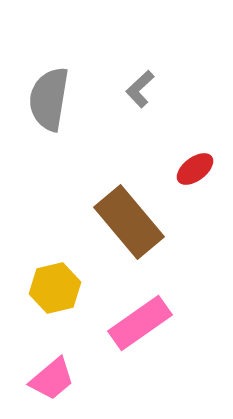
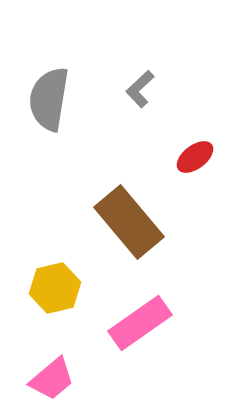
red ellipse: moved 12 px up
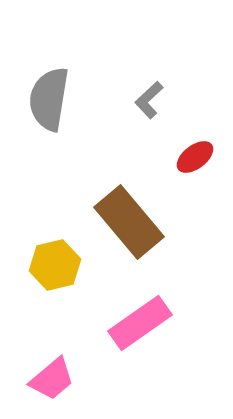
gray L-shape: moved 9 px right, 11 px down
yellow hexagon: moved 23 px up
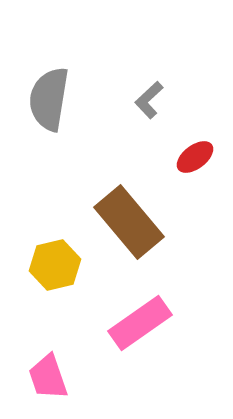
pink trapezoid: moved 4 px left, 2 px up; rotated 111 degrees clockwise
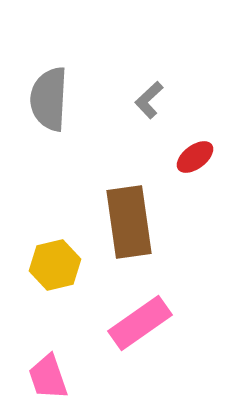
gray semicircle: rotated 6 degrees counterclockwise
brown rectangle: rotated 32 degrees clockwise
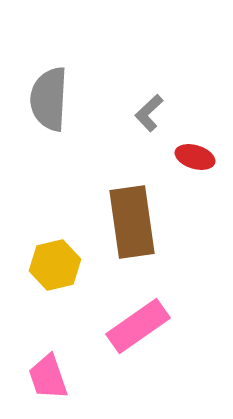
gray L-shape: moved 13 px down
red ellipse: rotated 54 degrees clockwise
brown rectangle: moved 3 px right
pink rectangle: moved 2 px left, 3 px down
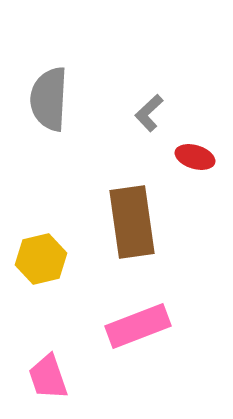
yellow hexagon: moved 14 px left, 6 px up
pink rectangle: rotated 14 degrees clockwise
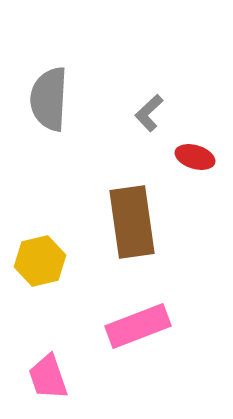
yellow hexagon: moved 1 px left, 2 px down
